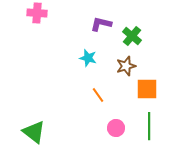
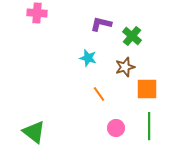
brown star: moved 1 px left, 1 px down
orange line: moved 1 px right, 1 px up
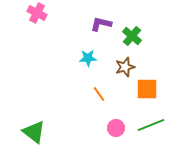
pink cross: rotated 24 degrees clockwise
cyan star: rotated 18 degrees counterclockwise
green line: moved 2 px right, 1 px up; rotated 68 degrees clockwise
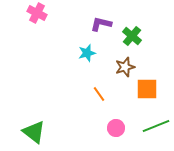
cyan star: moved 1 px left, 5 px up; rotated 12 degrees counterclockwise
green line: moved 5 px right, 1 px down
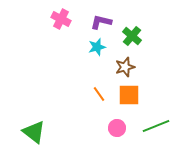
pink cross: moved 24 px right, 6 px down
purple L-shape: moved 2 px up
cyan star: moved 10 px right, 6 px up
orange square: moved 18 px left, 6 px down
pink circle: moved 1 px right
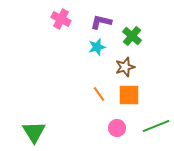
green triangle: rotated 20 degrees clockwise
